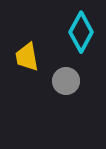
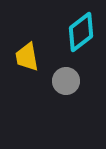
cyan diamond: rotated 24 degrees clockwise
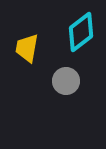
yellow trapezoid: moved 9 px up; rotated 20 degrees clockwise
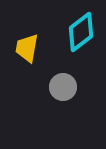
gray circle: moved 3 px left, 6 px down
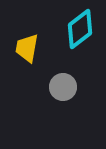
cyan diamond: moved 1 px left, 3 px up
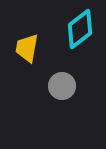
gray circle: moved 1 px left, 1 px up
